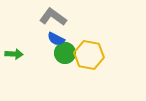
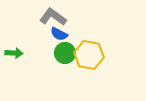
blue semicircle: moved 3 px right, 5 px up
green arrow: moved 1 px up
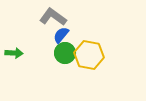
blue semicircle: moved 2 px right, 1 px down; rotated 102 degrees clockwise
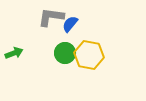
gray L-shape: moved 2 px left; rotated 28 degrees counterclockwise
blue semicircle: moved 9 px right, 11 px up
green arrow: rotated 24 degrees counterclockwise
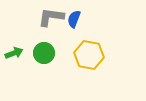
blue semicircle: moved 4 px right, 5 px up; rotated 18 degrees counterclockwise
green circle: moved 21 px left
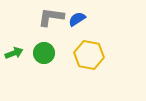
blue semicircle: moved 3 px right; rotated 36 degrees clockwise
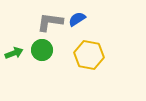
gray L-shape: moved 1 px left, 5 px down
green circle: moved 2 px left, 3 px up
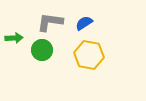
blue semicircle: moved 7 px right, 4 px down
green arrow: moved 15 px up; rotated 18 degrees clockwise
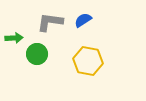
blue semicircle: moved 1 px left, 3 px up
green circle: moved 5 px left, 4 px down
yellow hexagon: moved 1 px left, 6 px down
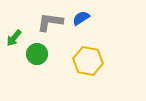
blue semicircle: moved 2 px left, 2 px up
green arrow: rotated 132 degrees clockwise
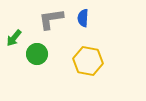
blue semicircle: moved 2 px right; rotated 54 degrees counterclockwise
gray L-shape: moved 1 px right, 3 px up; rotated 16 degrees counterclockwise
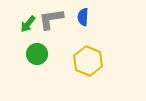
blue semicircle: moved 1 px up
green arrow: moved 14 px right, 14 px up
yellow hexagon: rotated 12 degrees clockwise
